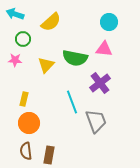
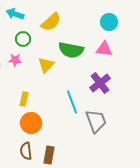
green semicircle: moved 4 px left, 8 px up
orange circle: moved 2 px right
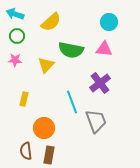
green circle: moved 6 px left, 3 px up
orange circle: moved 13 px right, 5 px down
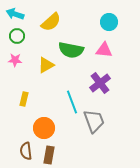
pink triangle: moved 1 px down
yellow triangle: rotated 18 degrees clockwise
gray trapezoid: moved 2 px left
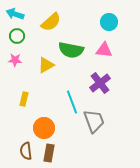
brown rectangle: moved 2 px up
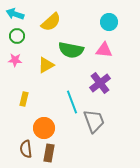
brown semicircle: moved 2 px up
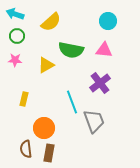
cyan circle: moved 1 px left, 1 px up
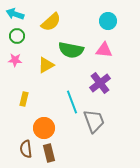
brown rectangle: rotated 24 degrees counterclockwise
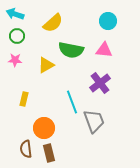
yellow semicircle: moved 2 px right, 1 px down
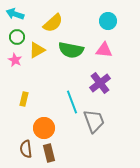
green circle: moved 1 px down
pink star: rotated 24 degrees clockwise
yellow triangle: moved 9 px left, 15 px up
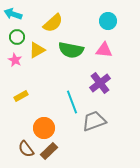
cyan arrow: moved 2 px left
yellow rectangle: moved 3 px left, 3 px up; rotated 48 degrees clockwise
gray trapezoid: rotated 90 degrees counterclockwise
brown semicircle: rotated 30 degrees counterclockwise
brown rectangle: moved 2 px up; rotated 60 degrees clockwise
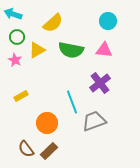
orange circle: moved 3 px right, 5 px up
